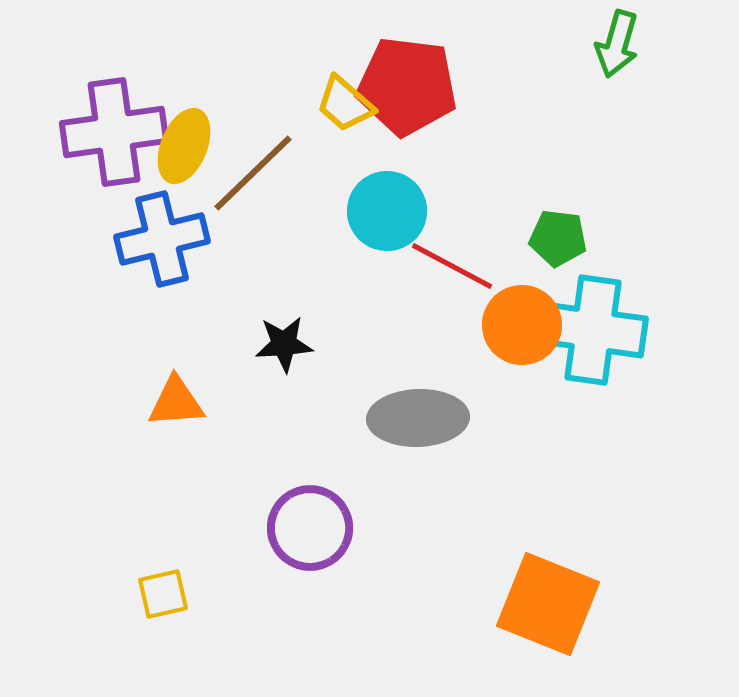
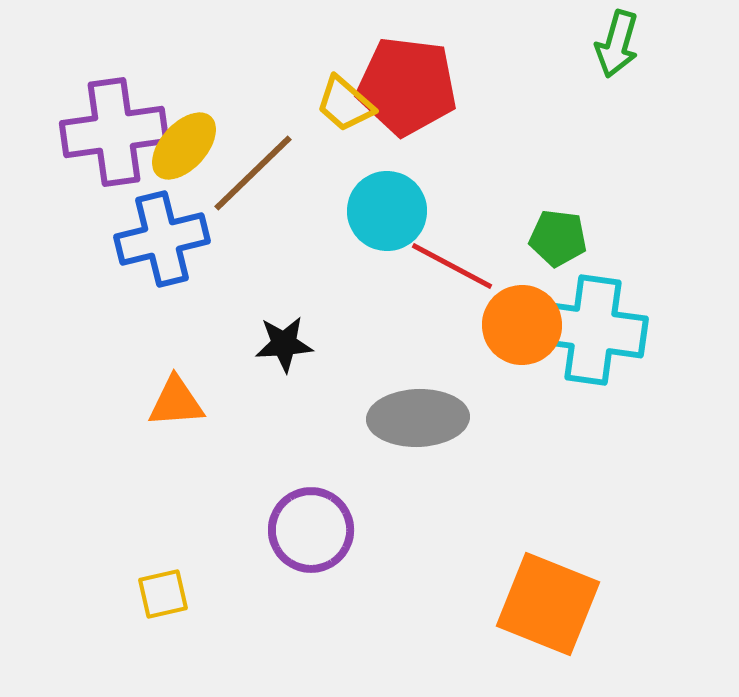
yellow ellipse: rotated 20 degrees clockwise
purple circle: moved 1 px right, 2 px down
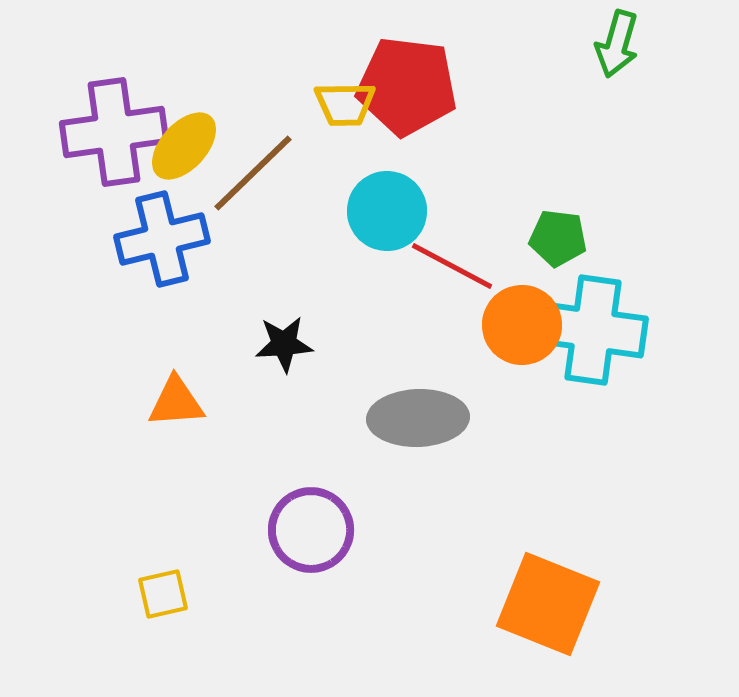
yellow trapezoid: rotated 42 degrees counterclockwise
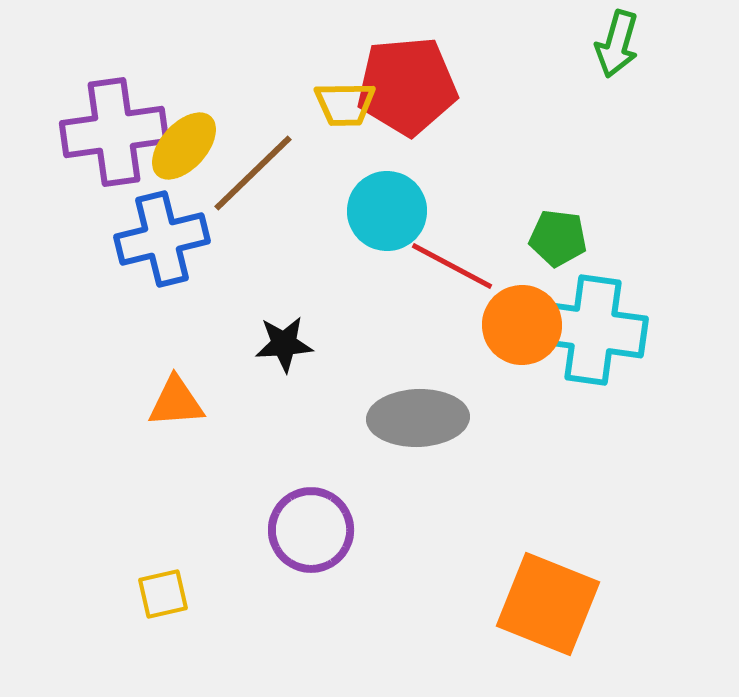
red pentagon: rotated 12 degrees counterclockwise
